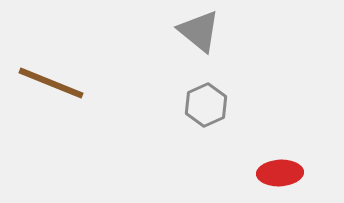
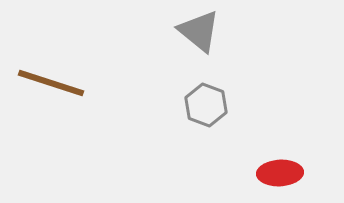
brown line: rotated 4 degrees counterclockwise
gray hexagon: rotated 15 degrees counterclockwise
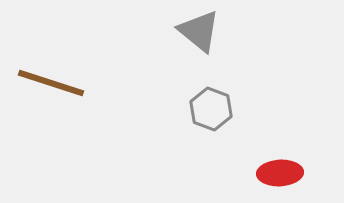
gray hexagon: moved 5 px right, 4 px down
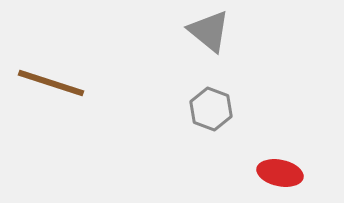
gray triangle: moved 10 px right
red ellipse: rotated 15 degrees clockwise
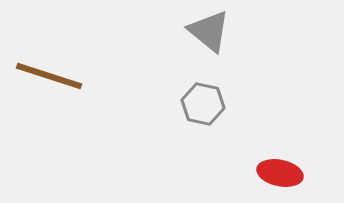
brown line: moved 2 px left, 7 px up
gray hexagon: moved 8 px left, 5 px up; rotated 9 degrees counterclockwise
